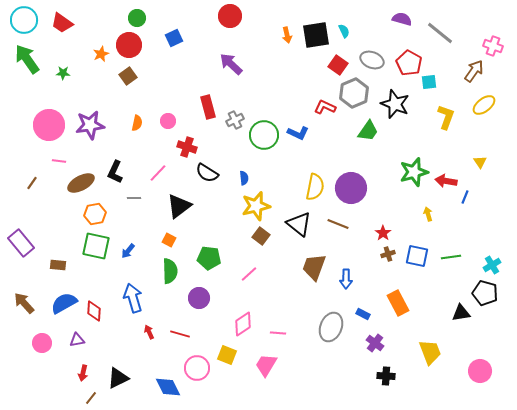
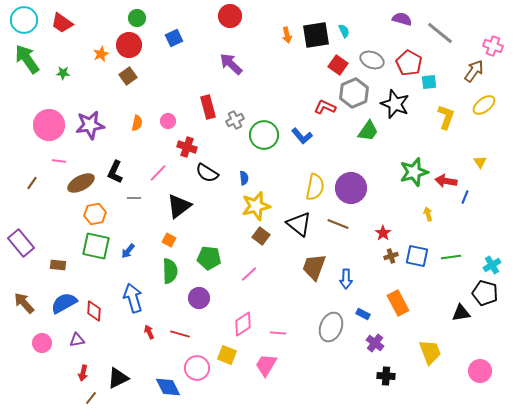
blue L-shape at (298, 133): moved 4 px right, 3 px down; rotated 25 degrees clockwise
brown cross at (388, 254): moved 3 px right, 2 px down
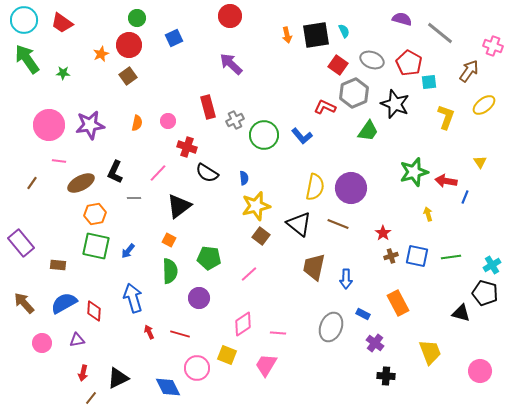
brown arrow at (474, 71): moved 5 px left
brown trapezoid at (314, 267): rotated 8 degrees counterclockwise
black triangle at (461, 313): rotated 24 degrees clockwise
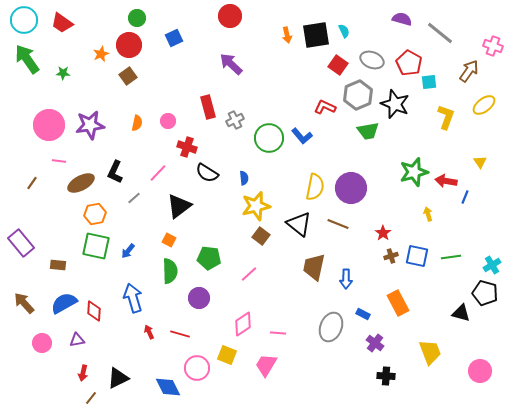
gray hexagon at (354, 93): moved 4 px right, 2 px down
green trapezoid at (368, 131): rotated 45 degrees clockwise
green circle at (264, 135): moved 5 px right, 3 px down
gray line at (134, 198): rotated 40 degrees counterclockwise
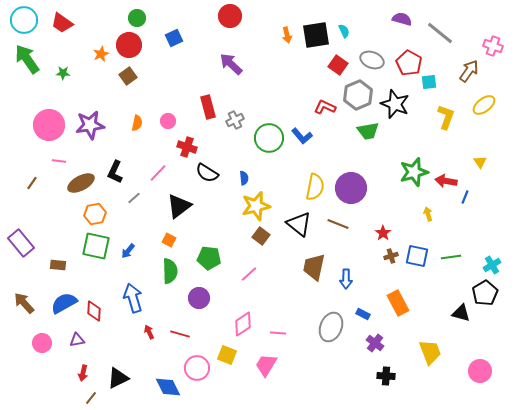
black pentagon at (485, 293): rotated 25 degrees clockwise
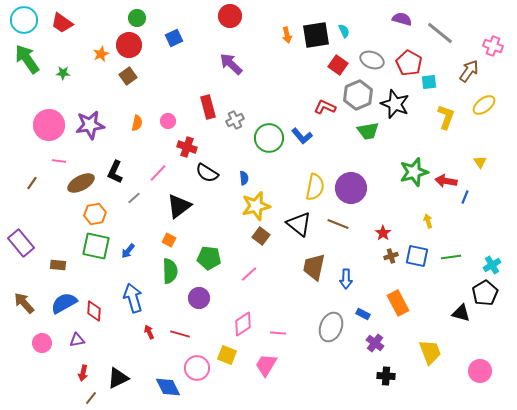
yellow arrow at (428, 214): moved 7 px down
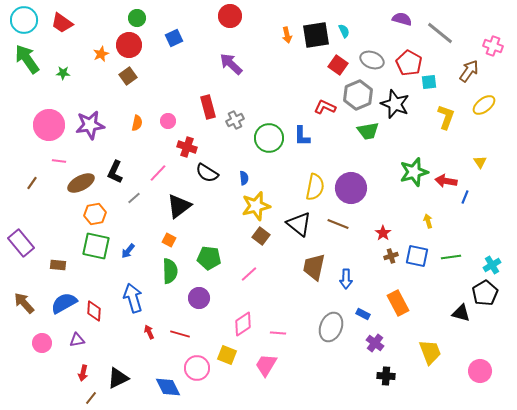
blue L-shape at (302, 136): rotated 40 degrees clockwise
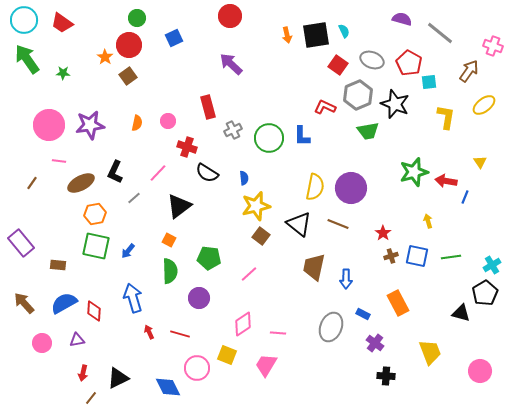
orange star at (101, 54): moved 4 px right, 3 px down; rotated 14 degrees counterclockwise
yellow L-shape at (446, 117): rotated 10 degrees counterclockwise
gray cross at (235, 120): moved 2 px left, 10 px down
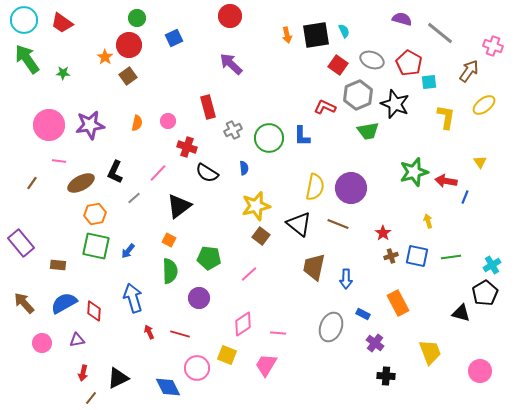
blue semicircle at (244, 178): moved 10 px up
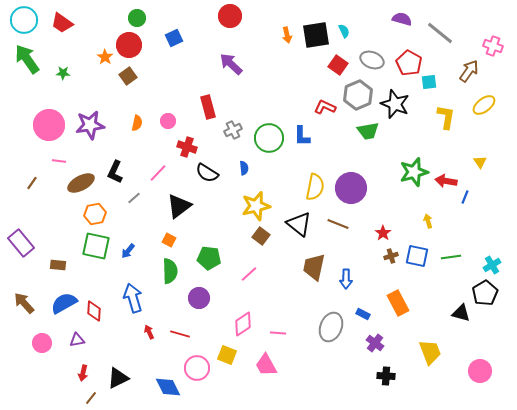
pink trapezoid at (266, 365): rotated 60 degrees counterclockwise
